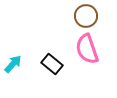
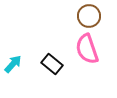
brown circle: moved 3 px right
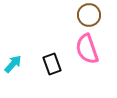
brown circle: moved 1 px up
black rectangle: rotated 30 degrees clockwise
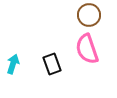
cyan arrow: rotated 24 degrees counterclockwise
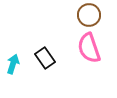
pink semicircle: moved 2 px right, 1 px up
black rectangle: moved 7 px left, 6 px up; rotated 15 degrees counterclockwise
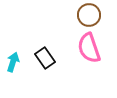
cyan arrow: moved 2 px up
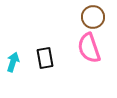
brown circle: moved 4 px right, 2 px down
black rectangle: rotated 25 degrees clockwise
